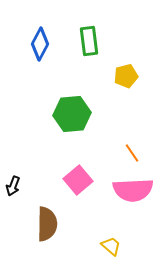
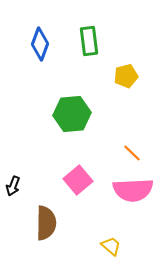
blue diamond: rotated 8 degrees counterclockwise
orange line: rotated 12 degrees counterclockwise
brown semicircle: moved 1 px left, 1 px up
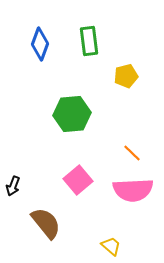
brown semicircle: rotated 40 degrees counterclockwise
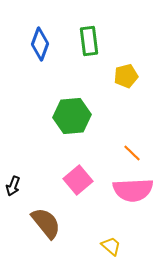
green hexagon: moved 2 px down
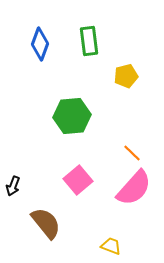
pink semicircle: moved 1 px right, 2 px up; rotated 45 degrees counterclockwise
yellow trapezoid: rotated 20 degrees counterclockwise
